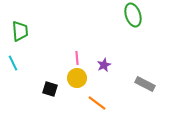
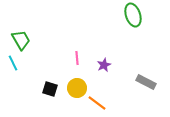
green trapezoid: moved 1 px right, 9 px down; rotated 25 degrees counterclockwise
yellow circle: moved 10 px down
gray rectangle: moved 1 px right, 2 px up
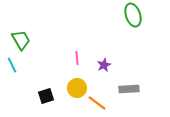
cyan line: moved 1 px left, 2 px down
gray rectangle: moved 17 px left, 7 px down; rotated 30 degrees counterclockwise
black square: moved 4 px left, 7 px down; rotated 35 degrees counterclockwise
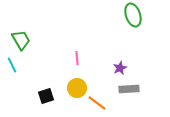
purple star: moved 16 px right, 3 px down
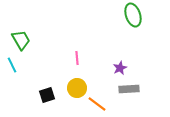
black square: moved 1 px right, 1 px up
orange line: moved 1 px down
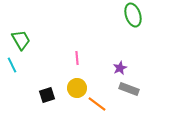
gray rectangle: rotated 24 degrees clockwise
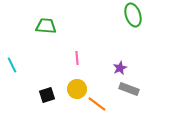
green trapezoid: moved 25 px right, 14 px up; rotated 55 degrees counterclockwise
yellow circle: moved 1 px down
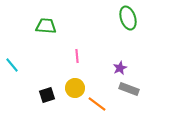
green ellipse: moved 5 px left, 3 px down
pink line: moved 2 px up
cyan line: rotated 14 degrees counterclockwise
yellow circle: moved 2 px left, 1 px up
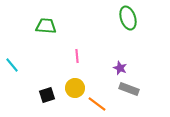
purple star: rotated 24 degrees counterclockwise
